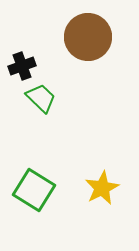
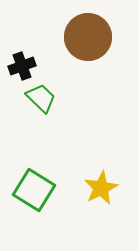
yellow star: moved 1 px left
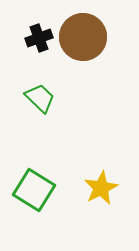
brown circle: moved 5 px left
black cross: moved 17 px right, 28 px up
green trapezoid: moved 1 px left
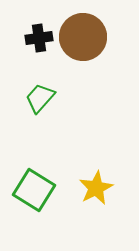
black cross: rotated 12 degrees clockwise
green trapezoid: rotated 92 degrees counterclockwise
yellow star: moved 5 px left
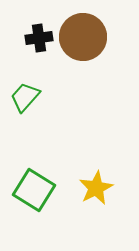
green trapezoid: moved 15 px left, 1 px up
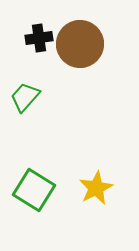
brown circle: moved 3 px left, 7 px down
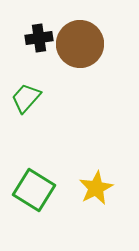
green trapezoid: moved 1 px right, 1 px down
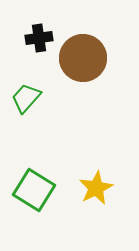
brown circle: moved 3 px right, 14 px down
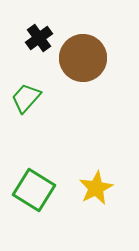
black cross: rotated 28 degrees counterclockwise
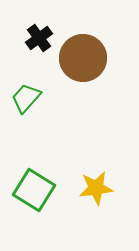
yellow star: rotated 20 degrees clockwise
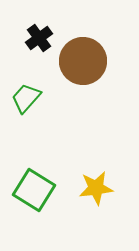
brown circle: moved 3 px down
